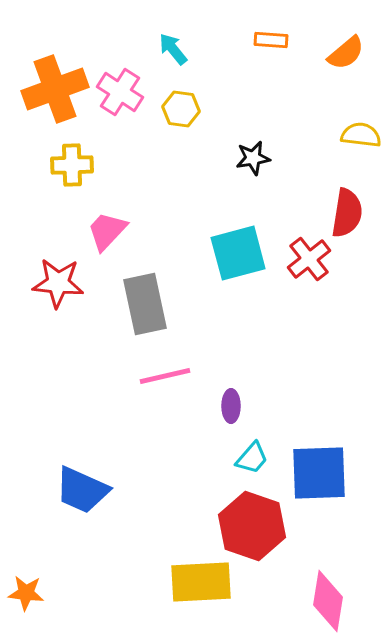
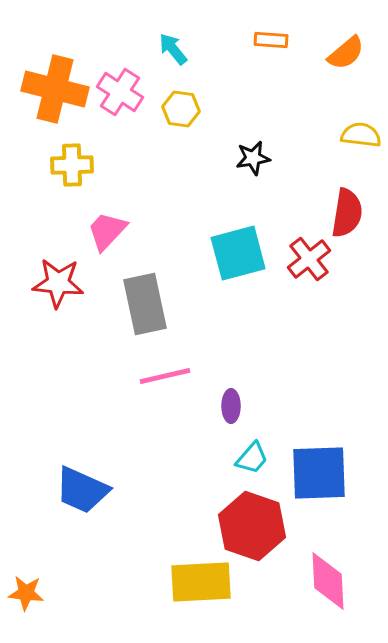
orange cross: rotated 34 degrees clockwise
pink diamond: moved 20 px up; rotated 12 degrees counterclockwise
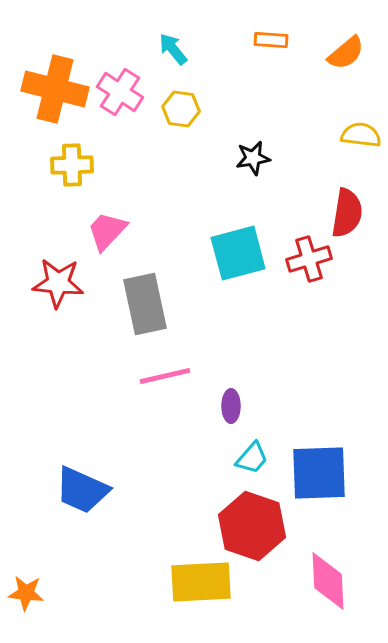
red cross: rotated 21 degrees clockwise
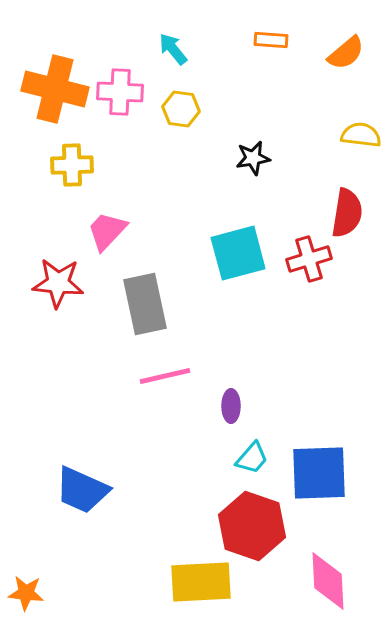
pink cross: rotated 30 degrees counterclockwise
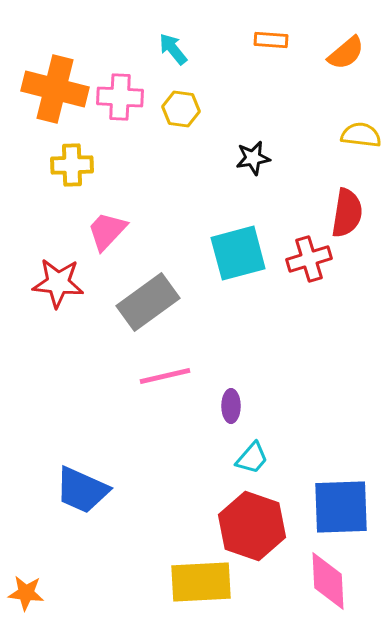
pink cross: moved 5 px down
gray rectangle: moved 3 px right, 2 px up; rotated 66 degrees clockwise
blue square: moved 22 px right, 34 px down
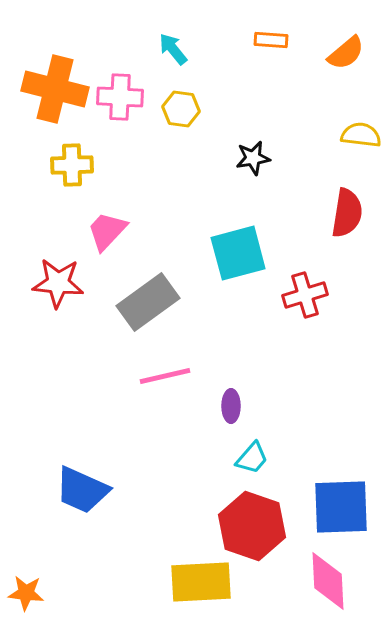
red cross: moved 4 px left, 36 px down
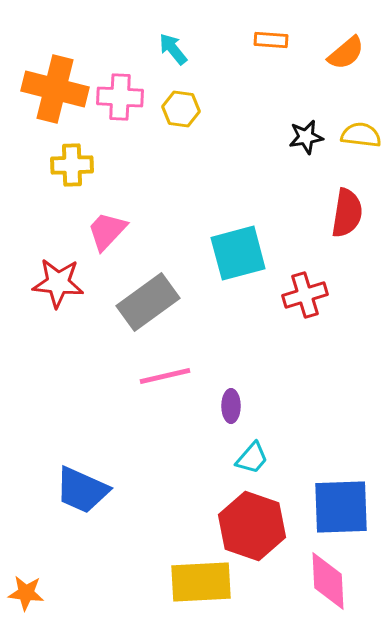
black star: moved 53 px right, 21 px up
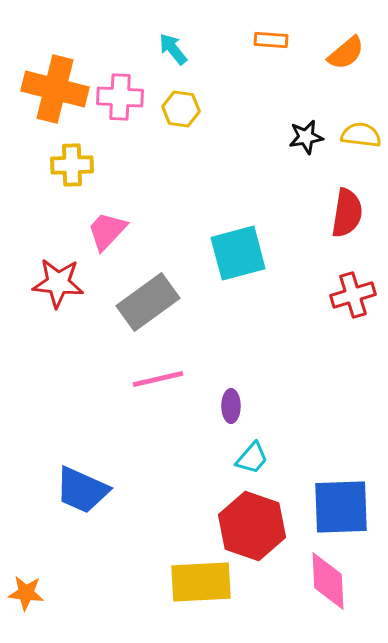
red cross: moved 48 px right
pink line: moved 7 px left, 3 px down
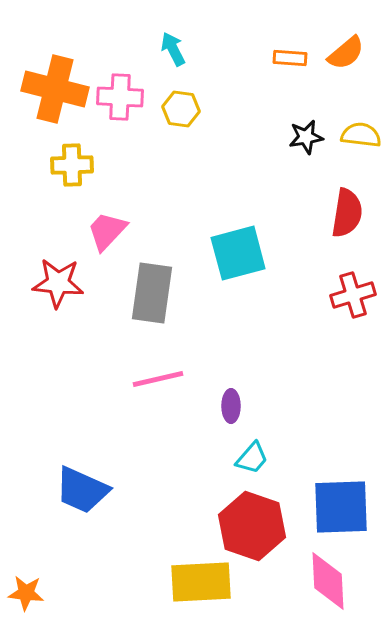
orange rectangle: moved 19 px right, 18 px down
cyan arrow: rotated 12 degrees clockwise
gray rectangle: moved 4 px right, 9 px up; rotated 46 degrees counterclockwise
